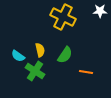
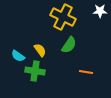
yellow semicircle: rotated 24 degrees counterclockwise
green semicircle: moved 4 px right, 10 px up
green cross: rotated 24 degrees counterclockwise
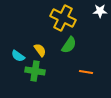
yellow cross: moved 1 px down
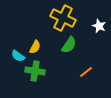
white star: moved 1 px left, 15 px down; rotated 24 degrees clockwise
yellow semicircle: moved 5 px left, 3 px up; rotated 64 degrees clockwise
orange line: rotated 48 degrees counterclockwise
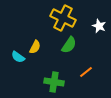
cyan semicircle: moved 1 px down
green cross: moved 19 px right, 11 px down
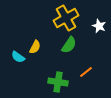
yellow cross: moved 3 px right; rotated 35 degrees clockwise
green cross: moved 4 px right
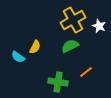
yellow cross: moved 7 px right, 2 px down
green semicircle: moved 1 px right, 1 px down; rotated 150 degrees counterclockwise
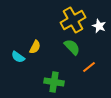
green semicircle: moved 2 px right, 1 px down; rotated 72 degrees clockwise
orange line: moved 3 px right, 5 px up
green cross: moved 4 px left
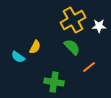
white star: rotated 24 degrees counterclockwise
